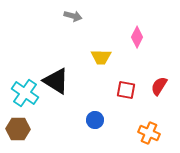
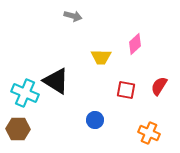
pink diamond: moved 2 px left, 7 px down; rotated 20 degrees clockwise
cyan cross: rotated 12 degrees counterclockwise
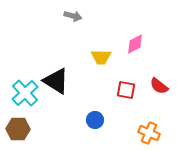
pink diamond: rotated 15 degrees clockwise
red semicircle: rotated 84 degrees counterclockwise
cyan cross: rotated 24 degrees clockwise
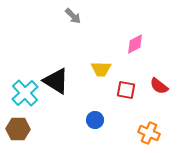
gray arrow: rotated 30 degrees clockwise
yellow trapezoid: moved 12 px down
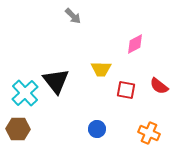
black triangle: rotated 20 degrees clockwise
blue circle: moved 2 px right, 9 px down
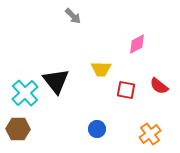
pink diamond: moved 2 px right
orange cross: moved 1 px right, 1 px down; rotated 30 degrees clockwise
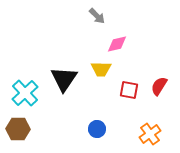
gray arrow: moved 24 px right
pink diamond: moved 20 px left; rotated 15 degrees clockwise
black triangle: moved 8 px right, 2 px up; rotated 12 degrees clockwise
red semicircle: rotated 84 degrees clockwise
red square: moved 3 px right
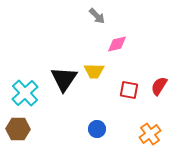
yellow trapezoid: moved 7 px left, 2 px down
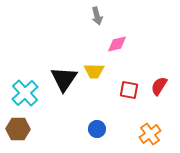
gray arrow: rotated 30 degrees clockwise
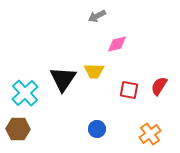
gray arrow: rotated 78 degrees clockwise
black triangle: moved 1 px left
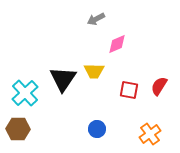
gray arrow: moved 1 px left, 3 px down
pink diamond: rotated 10 degrees counterclockwise
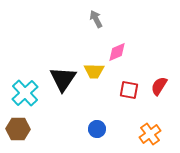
gray arrow: rotated 90 degrees clockwise
pink diamond: moved 8 px down
